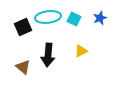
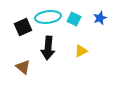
black arrow: moved 7 px up
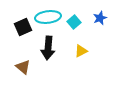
cyan square: moved 3 px down; rotated 24 degrees clockwise
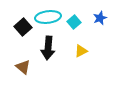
black square: rotated 18 degrees counterclockwise
